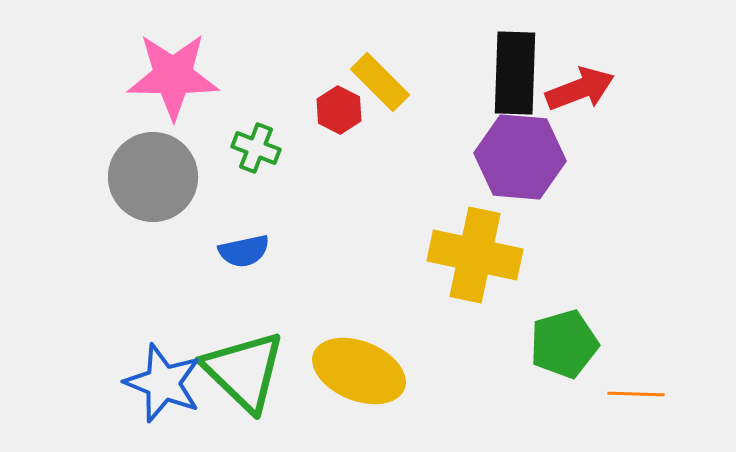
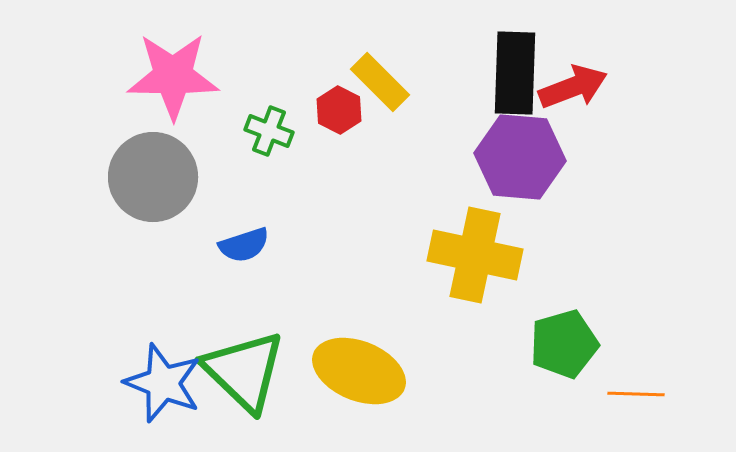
red arrow: moved 7 px left, 2 px up
green cross: moved 13 px right, 17 px up
blue semicircle: moved 6 px up; rotated 6 degrees counterclockwise
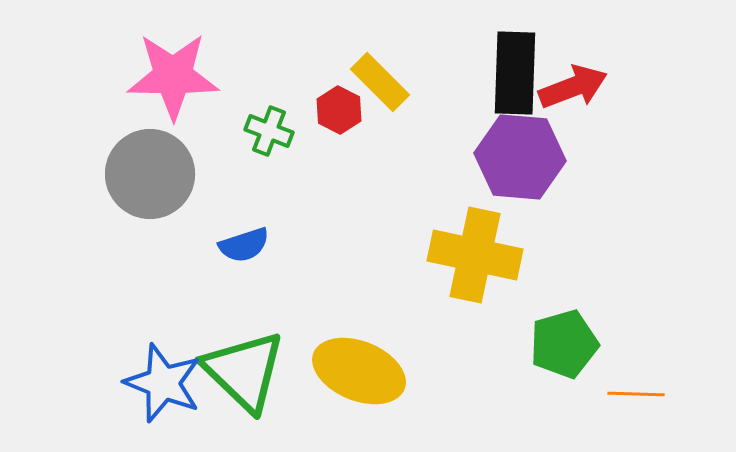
gray circle: moved 3 px left, 3 px up
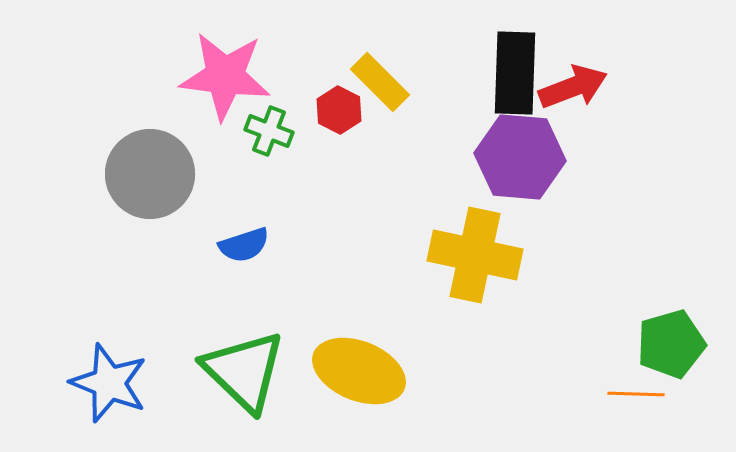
pink star: moved 52 px right; rotated 6 degrees clockwise
green pentagon: moved 107 px right
blue star: moved 54 px left
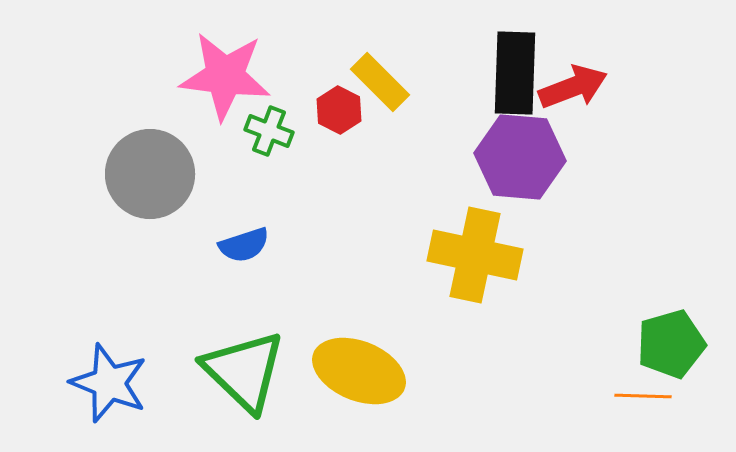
orange line: moved 7 px right, 2 px down
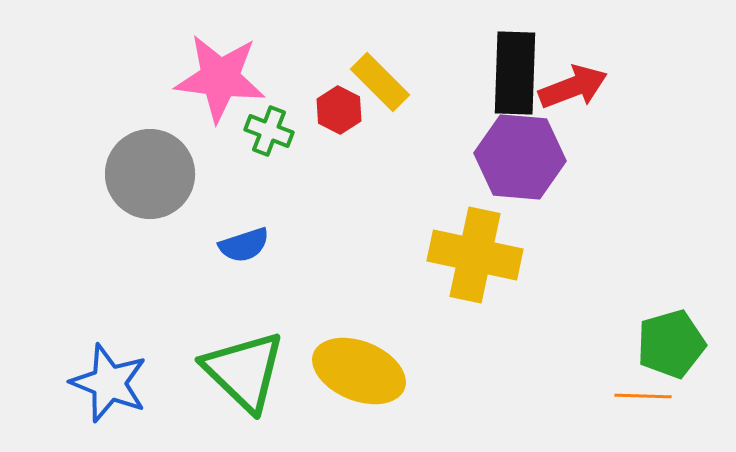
pink star: moved 5 px left, 2 px down
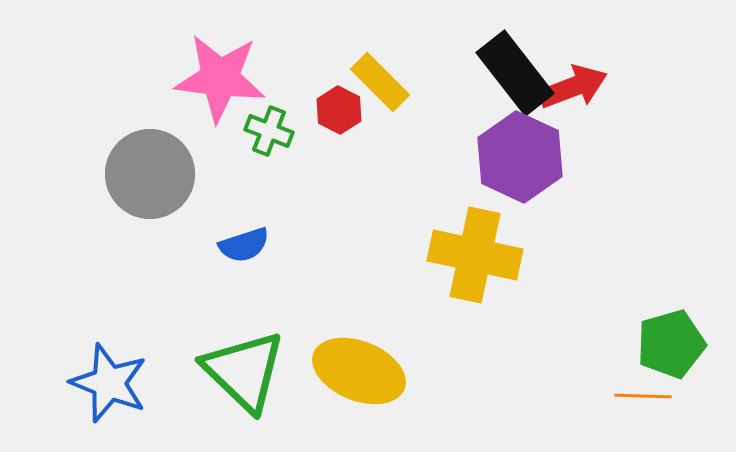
black rectangle: rotated 40 degrees counterclockwise
purple hexagon: rotated 20 degrees clockwise
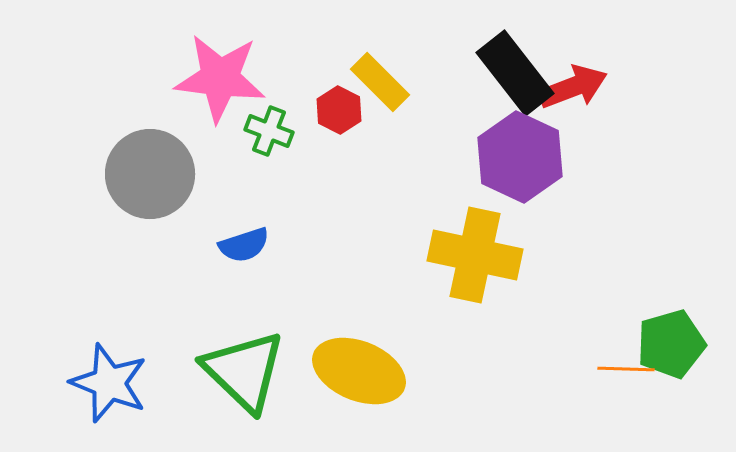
orange line: moved 17 px left, 27 px up
